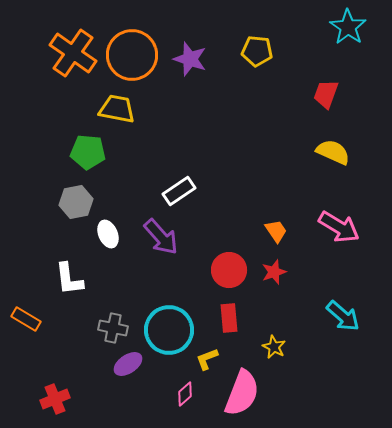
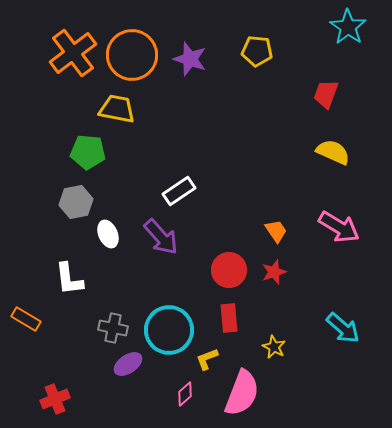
orange cross: rotated 18 degrees clockwise
cyan arrow: moved 12 px down
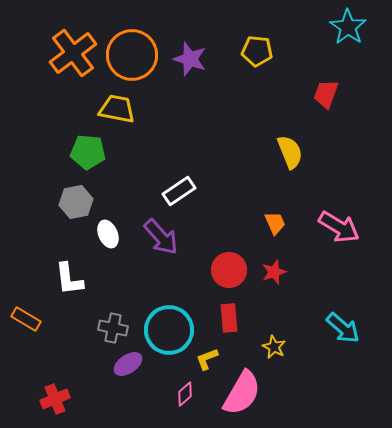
yellow semicircle: moved 43 px left; rotated 44 degrees clockwise
orange trapezoid: moved 1 px left, 8 px up; rotated 10 degrees clockwise
pink semicircle: rotated 9 degrees clockwise
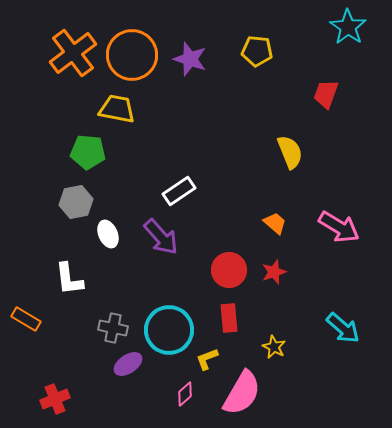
orange trapezoid: rotated 25 degrees counterclockwise
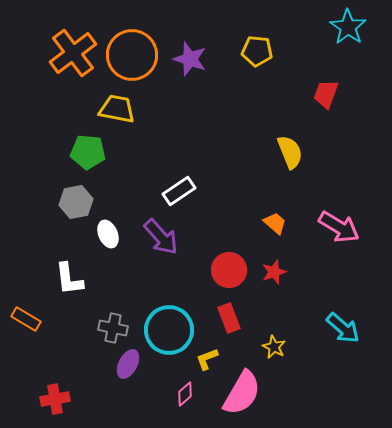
red rectangle: rotated 16 degrees counterclockwise
purple ellipse: rotated 28 degrees counterclockwise
red cross: rotated 12 degrees clockwise
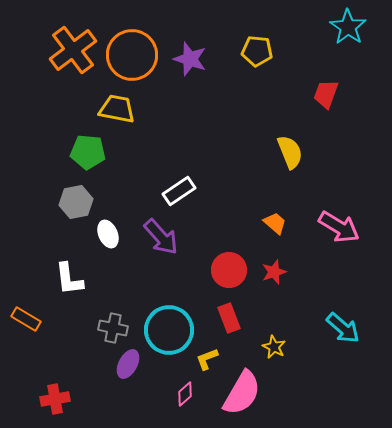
orange cross: moved 3 px up
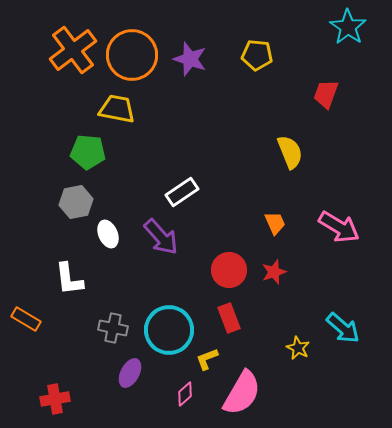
yellow pentagon: moved 4 px down
white rectangle: moved 3 px right, 1 px down
orange trapezoid: rotated 25 degrees clockwise
yellow star: moved 24 px right, 1 px down
purple ellipse: moved 2 px right, 9 px down
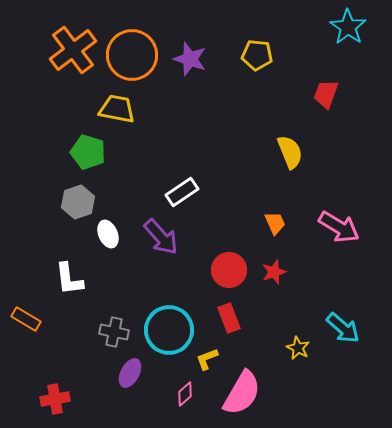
green pentagon: rotated 12 degrees clockwise
gray hexagon: moved 2 px right; rotated 8 degrees counterclockwise
gray cross: moved 1 px right, 4 px down
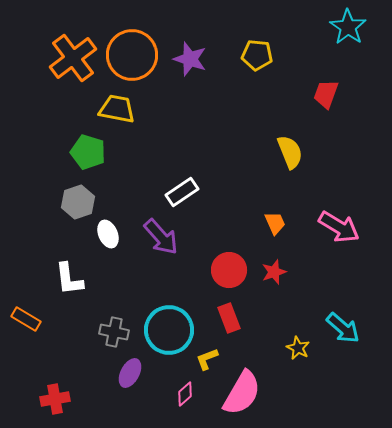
orange cross: moved 8 px down
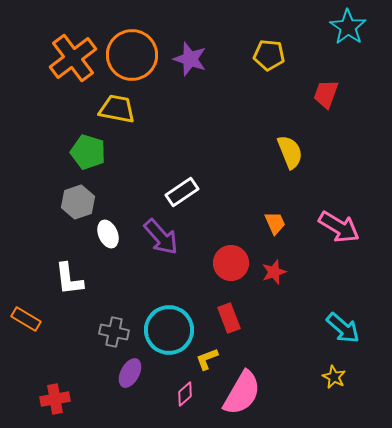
yellow pentagon: moved 12 px right
red circle: moved 2 px right, 7 px up
yellow star: moved 36 px right, 29 px down
